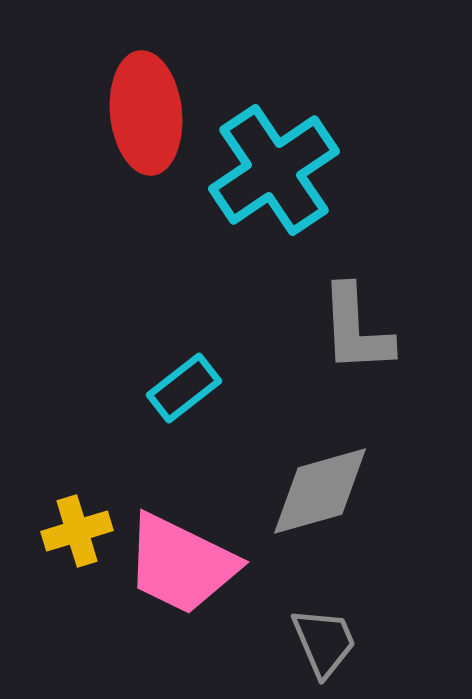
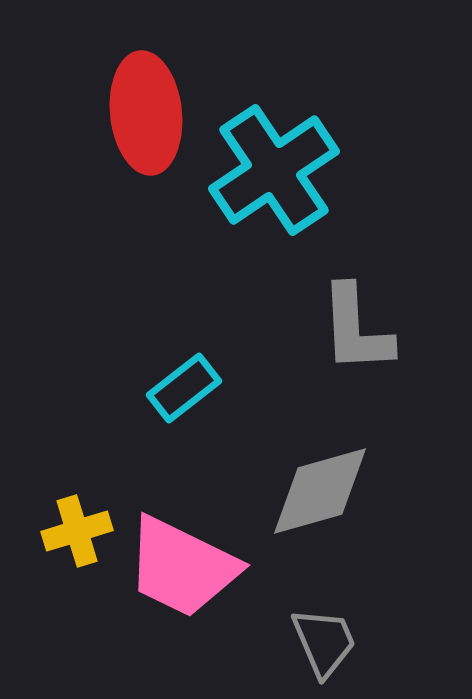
pink trapezoid: moved 1 px right, 3 px down
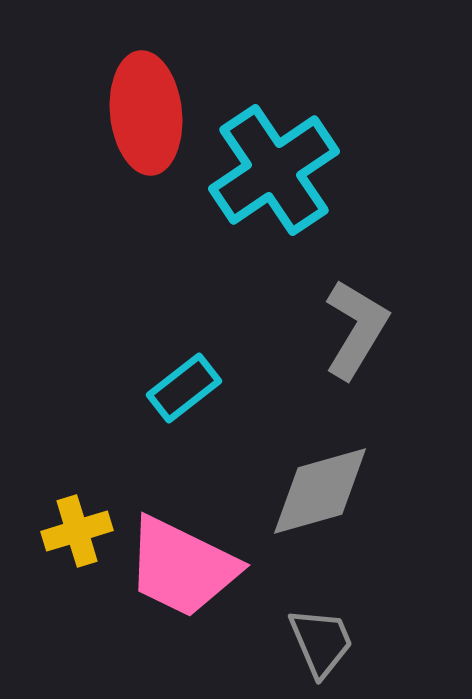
gray L-shape: rotated 146 degrees counterclockwise
gray trapezoid: moved 3 px left
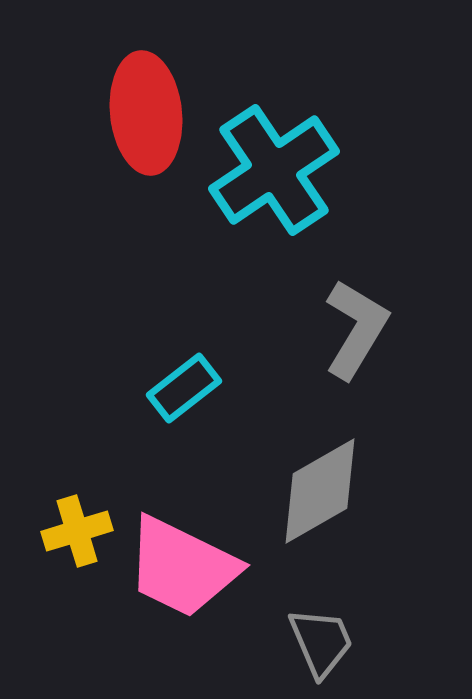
gray diamond: rotated 14 degrees counterclockwise
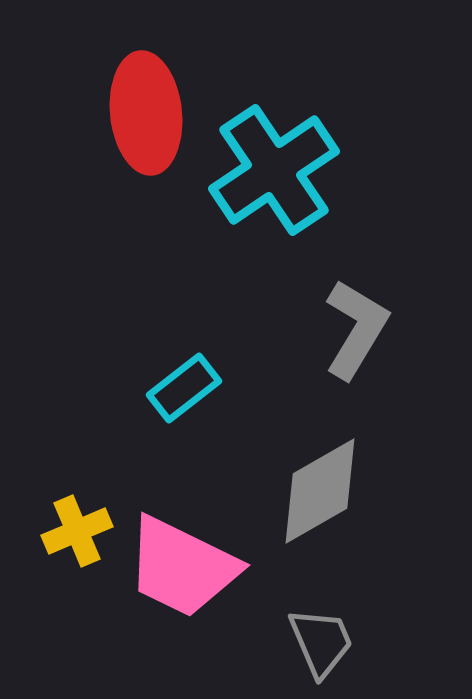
yellow cross: rotated 6 degrees counterclockwise
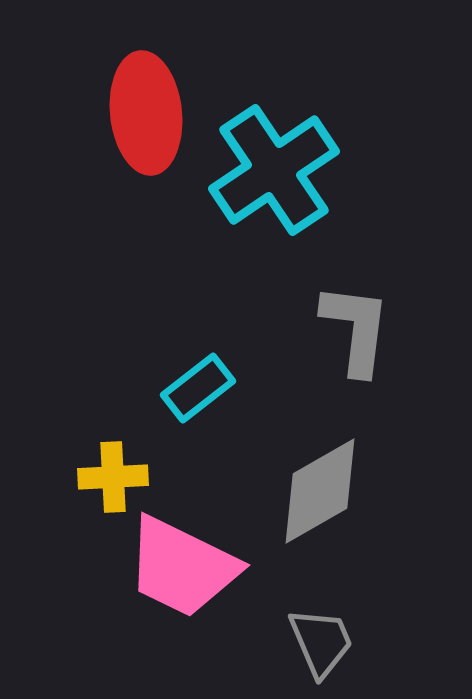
gray L-shape: rotated 24 degrees counterclockwise
cyan rectangle: moved 14 px right
yellow cross: moved 36 px right, 54 px up; rotated 20 degrees clockwise
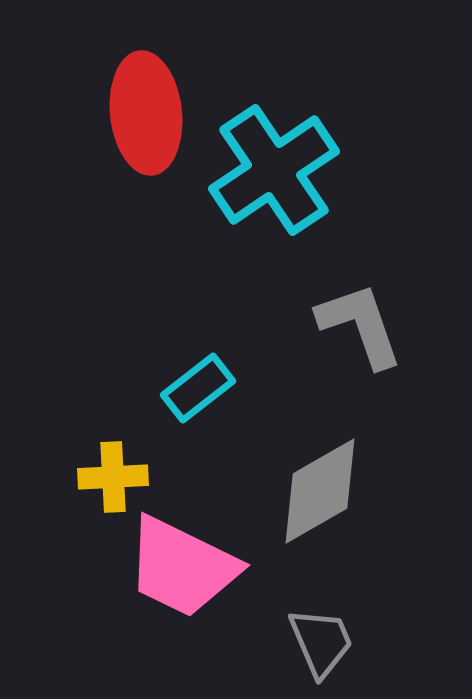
gray L-shape: moved 4 px right, 4 px up; rotated 26 degrees counterclockwise
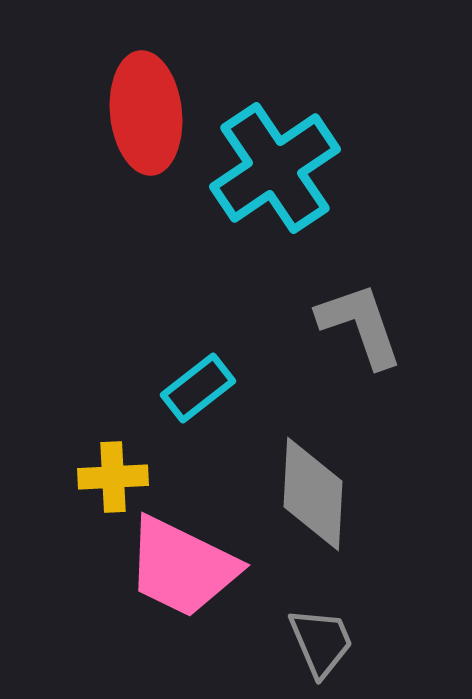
cyan cross: moved 1 px right, 2 px up
gray diamond: moved 7 px left, 3 px down; rotated 57 degrees counterclockwise
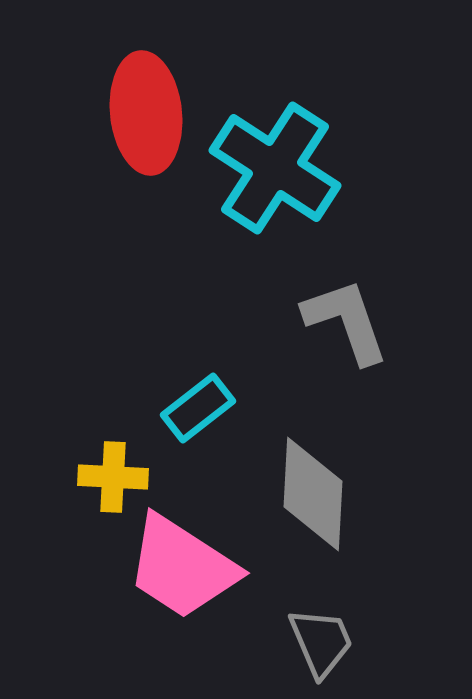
cyan cross: rotated 23 degrees counterclockwise
gray L-shape: moved 14 px left, 4 px up
cyan rectangle: moved 20 px down
yellow cross: rotated 6 degrees clockwise
pink trapezoid: rotated 7 degrees clockwise
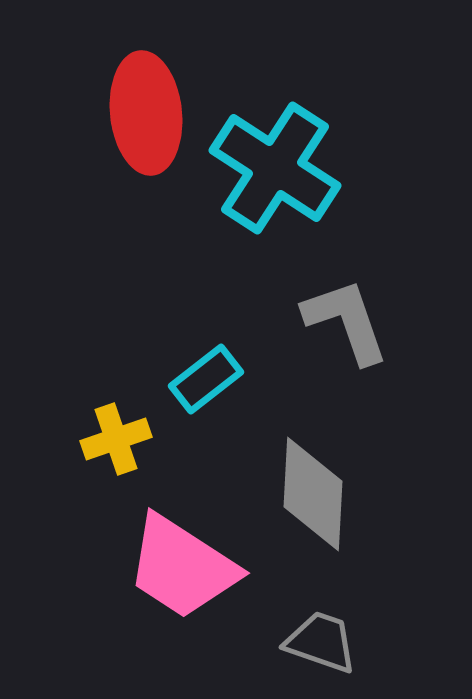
cyan rectangle: moved 8 px right, 29 px up
yellow cross: moved 3 px right, 38 px up; rotated 22 degrees counterclockwise
gray trapezoid: rotated 48 degrees counterclockwise
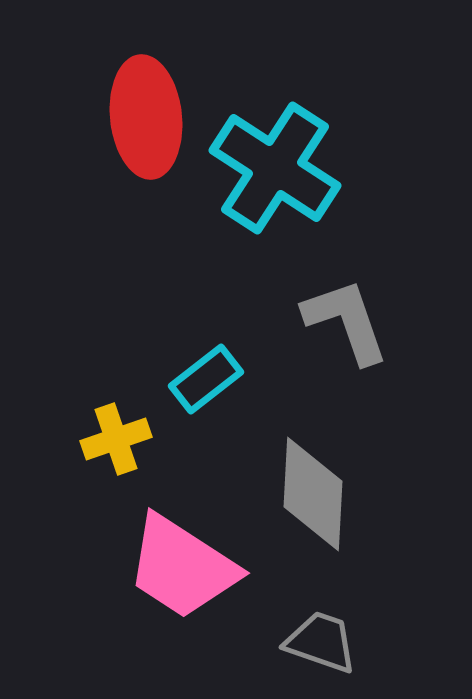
red ellipse: moved 4 px down
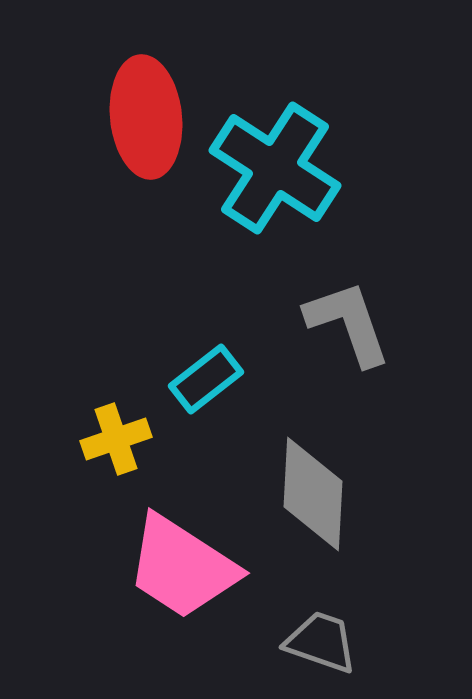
gray L-shape: moved 2 px right, 2 px down
